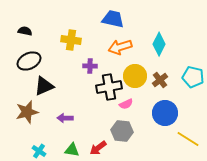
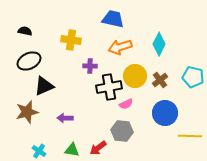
yellow line: moved 2 px right, 3 px up; rotated 30 degrees counterclockwise
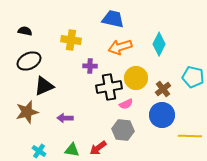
yellow circle: moved 1 px right, 2 px down
brown cross: moved 3 px right, 9 px down
blue circle: moved 3 px left, 2 px down
gray hexagon: moved 1 px right, 1 px up
